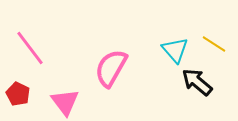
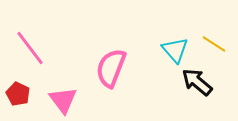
pink semicircle: rotated 9 degrees counterclockwise
pink triangle: moved 2 px left, 2 px up
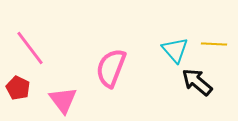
yellow line: rotated 30 degrees counterclockwise
red pentagon: moved 6 px up
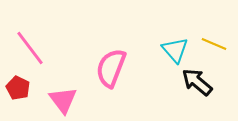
yellow line: rotated 20 degrees clockwise
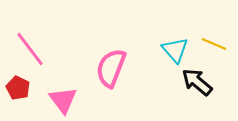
pink line: moved 1 px down
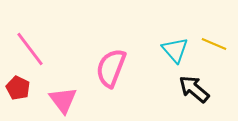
black arrow: moved 3 px left, 7 px down
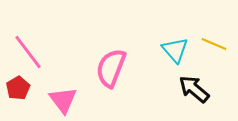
pink line: moved 2 px left, 3 px down
red pentagon: rotated 15 degrees clockwise
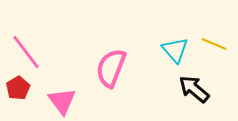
pink line: moved 2 px left
pink triangle: moved 1 px left, 1 px down
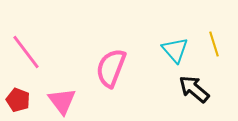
yellow line: rotated 50 degrees clockwise
red pentagon: moved 12 px down; rotated 20 degrees counterclockwise
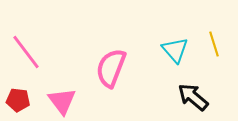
black arrow: moved 1 px left, 8 px down
red pentagon: rotated 15 degrees counterclockwise
